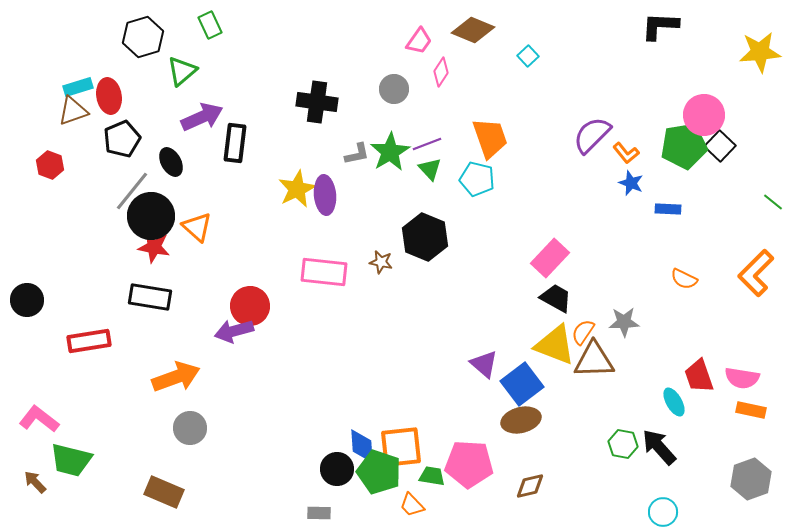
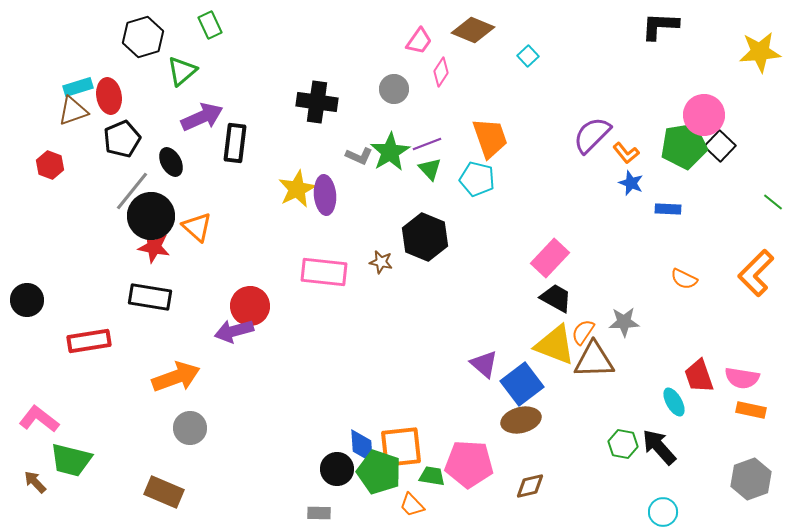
gray L-shape at (357, 154): moved 2 px right, 2 px down; rotated 36 degrees clockwise
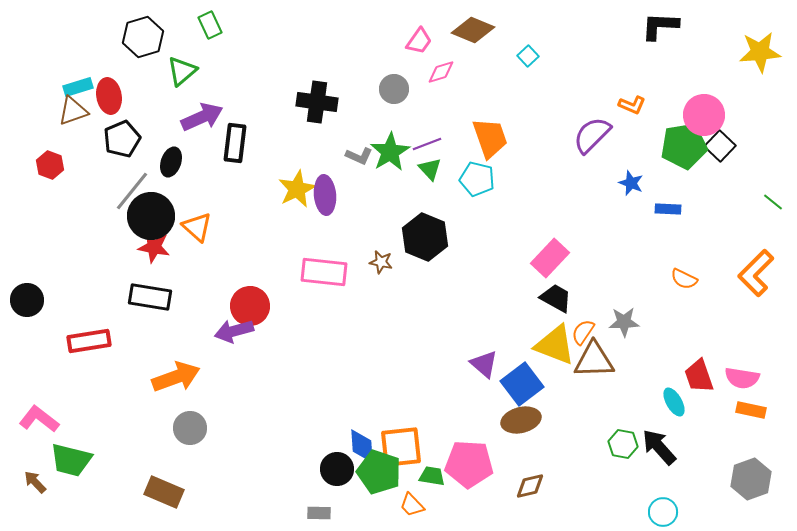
pink diamond at (441, 72): rotated 40 degrees clockwise
orange L-shape at (626, 153): moved 6 px right, 48 px up; rotated 28 degrees counterclockwise
black ellipse at (171, 162): rotated 48 degrees clockwise
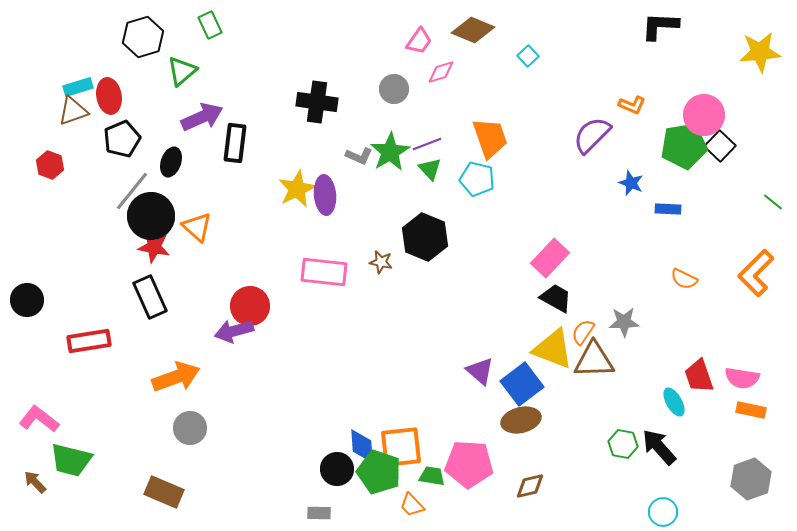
black rectangle at (150, 297): rotated 57 degrees clockwise
yellow triangle at (555, 345): moved 2 px left, 4 px down
purple triangle at (484, 364): moved 4 px left, 7 px down
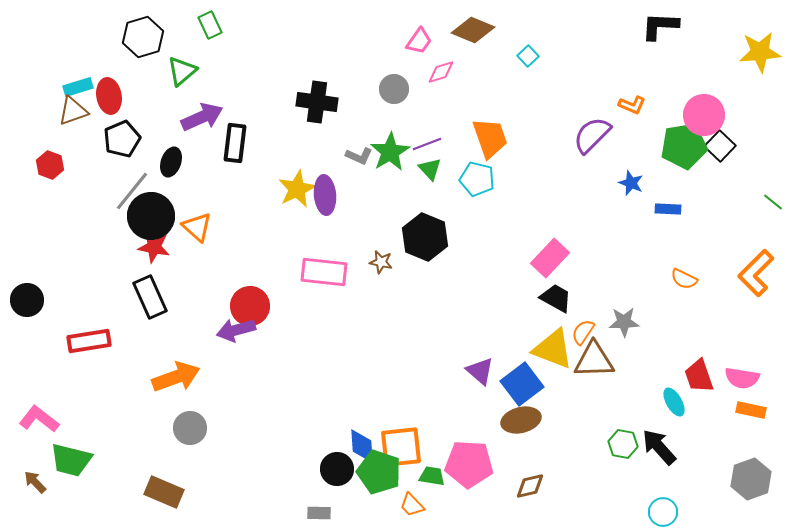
purple arrow at (234, 331): moved 2 px right, 1 px up
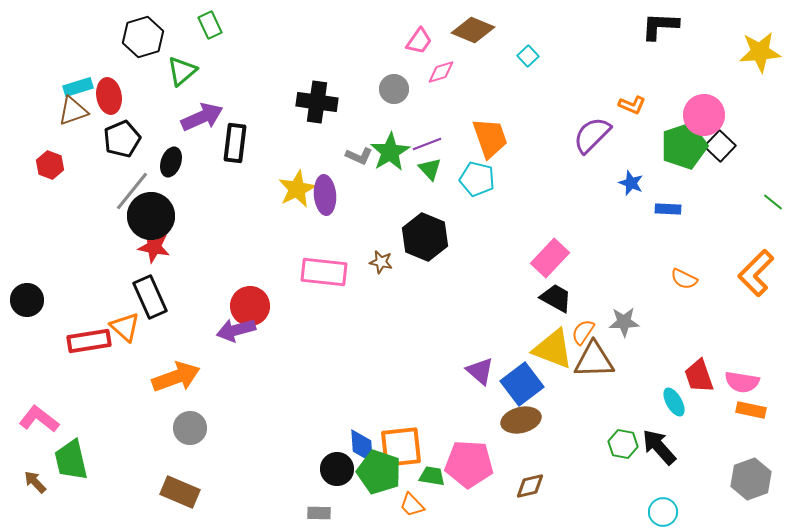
green pentagon at (684, 146): rotated 9 degrees counterclockwise
orange triangle at (197, 227): moved 72 px left, 100 px down
pink semicircle at (742, 378): moved 4 px down
green trapezoid at (71, 460): rotated 63 degrees clockwise
brown rectangle at (164, 492): moved 16 px right
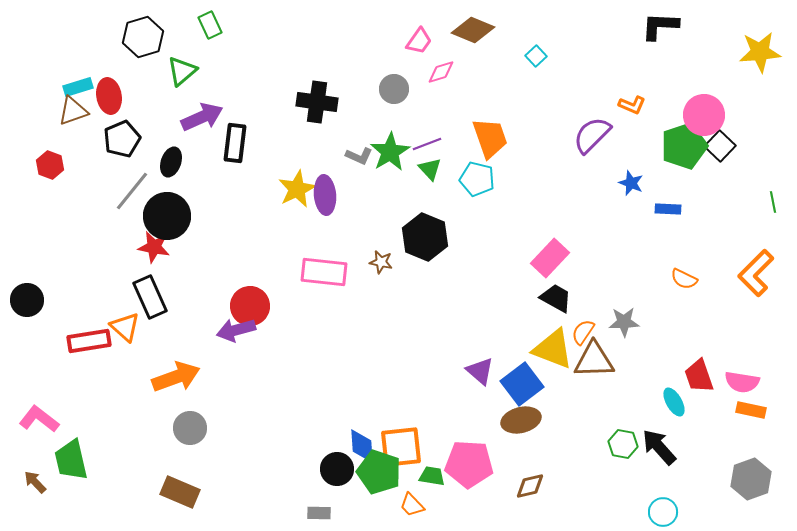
cyan square at (528, 56): moved 8 px right
green line at (773, 202): rotated 40 degrees clockwise
black circle at (151, 216): moved 16 px right
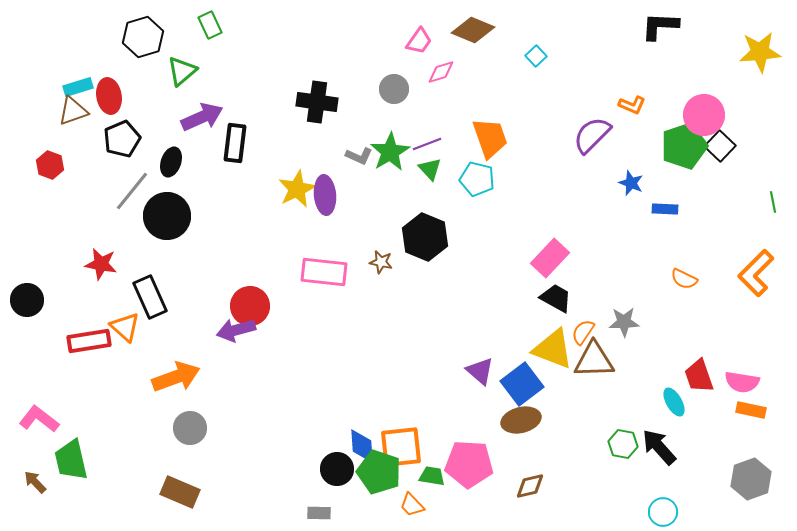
blue rectangle at (668, 209): moved 3 px left
red star at (154, 247): moved 53 px left, 17 px down
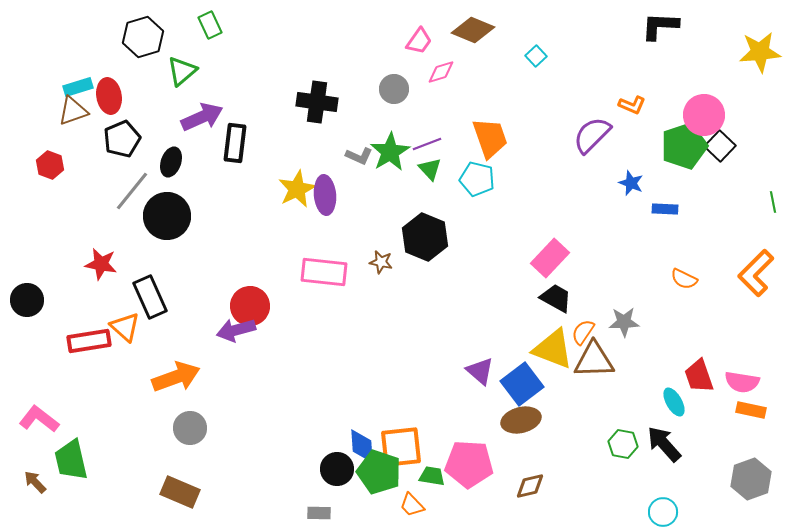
black arrow at (659, 447): moved 5 px right, 3 px up
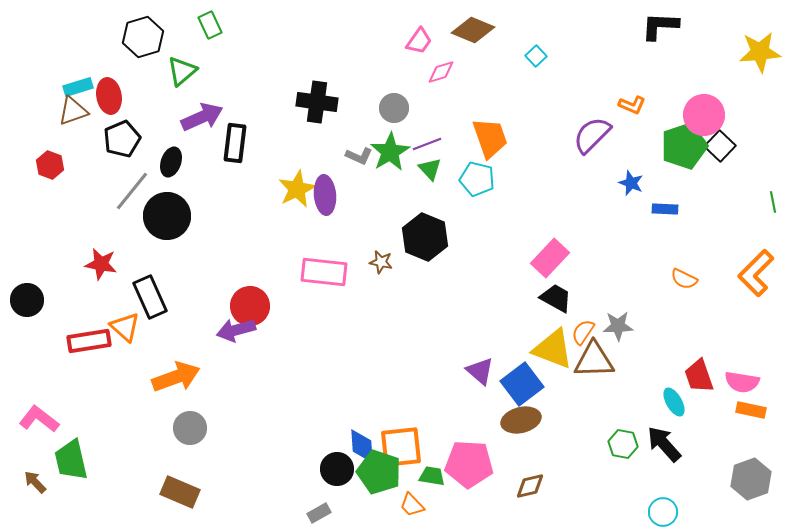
gray circle at (394, 89): moved 19 px down
gray star at (624, 322): moved 6 px left, 4 px down
gray rectangle at (319, 513): rotated 30 degrees counterclockwise
